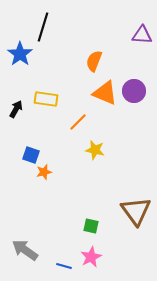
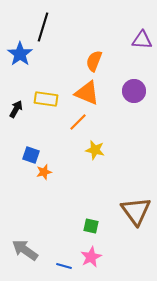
purple triangle: moved 5 px down
orange triangle: moved 18 px left
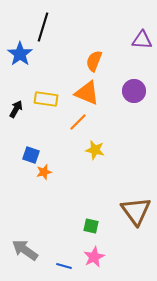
pink star: moved 3 px right
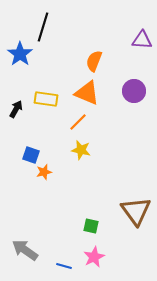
yellow star: moved 14 px left
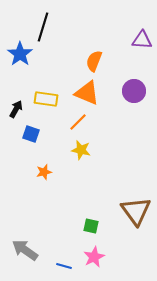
blue square: moved 21 px up
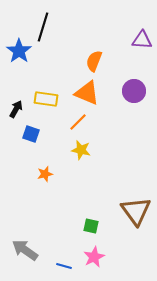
blue star: moved 1 px left, 3 px up
orange star: moved 1 px right, 2 px down
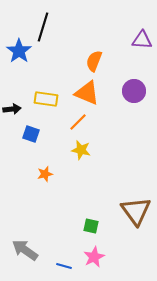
black arrow: moved 4 px left; rotated 54 degrees clockwise
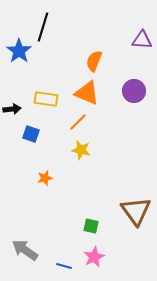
orange star: moved 4 px down
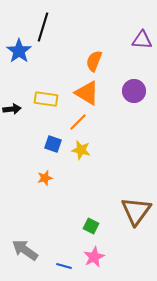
orange triangle: rotated 8 degrees clockwise
blue square: moved 22 px right, 10 px down
brown triangle: rotated 12 degrees clockwise
green square: rotated 14 degrees clockwise
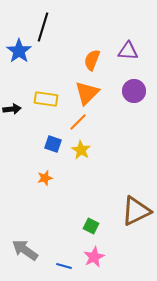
purple triangle: moved 14 px left, 11 px down
orange semicircle: moved 2 px left, 1 px up
orange triangle: rotated 44 degrees clockwise
yellow star: rotated 18 degrees clockwise
brown triangle: rotated 28 degrees clockwise
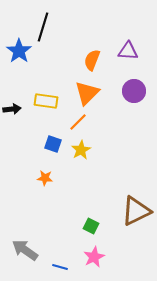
yellow rectangle: moved 2 px down
yellow star: rotated 12 degrees clockwise
orange star: rotated 21 degrees clockwise
blue line: moved 4 px left, 1 px down
